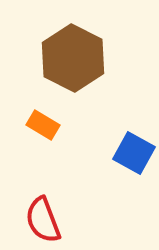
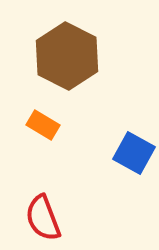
brown hexagon: moved 6 px left, 2 px up
red semicircle: moved 2 px up
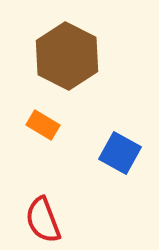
blue square: moved 14 px left
red semicircle: moved 2 px down
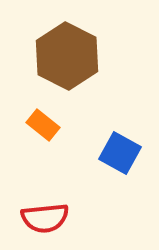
orange rectangle: rotated 8 degrees clockwise
red semicircle: moved 2 px right, 2 px up; rotated 75 degrees counterclockwise
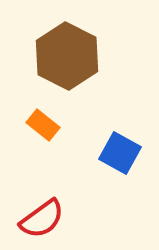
red semicircle: moved 3 px left, 1 px down; rotated 30 degrees counterclockwise
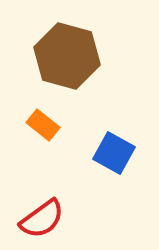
brown hexagon: rotated 12 degrees counterclockwise
blue square: moved 6 px left
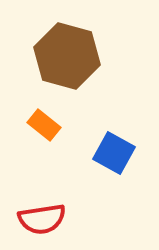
orange rectangle: moved 1 px right
red semicircle: rotated 27 degrees clockwise
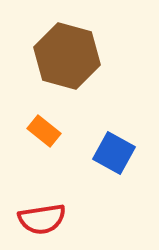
orange rectangle: moved 6 px down
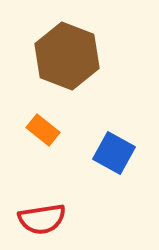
brown hexagon: rotated 6 degrees clockwise
orange rectangle: moved 1 px left, 1 px up
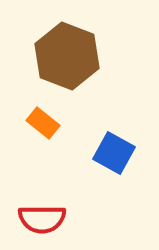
orange rectangle: moved 7 px up
red semicircle: rotated 9 degrees clockwise
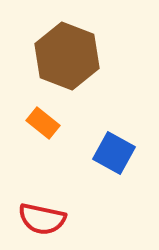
red semicircle: rotated 12 degrees clockwise
